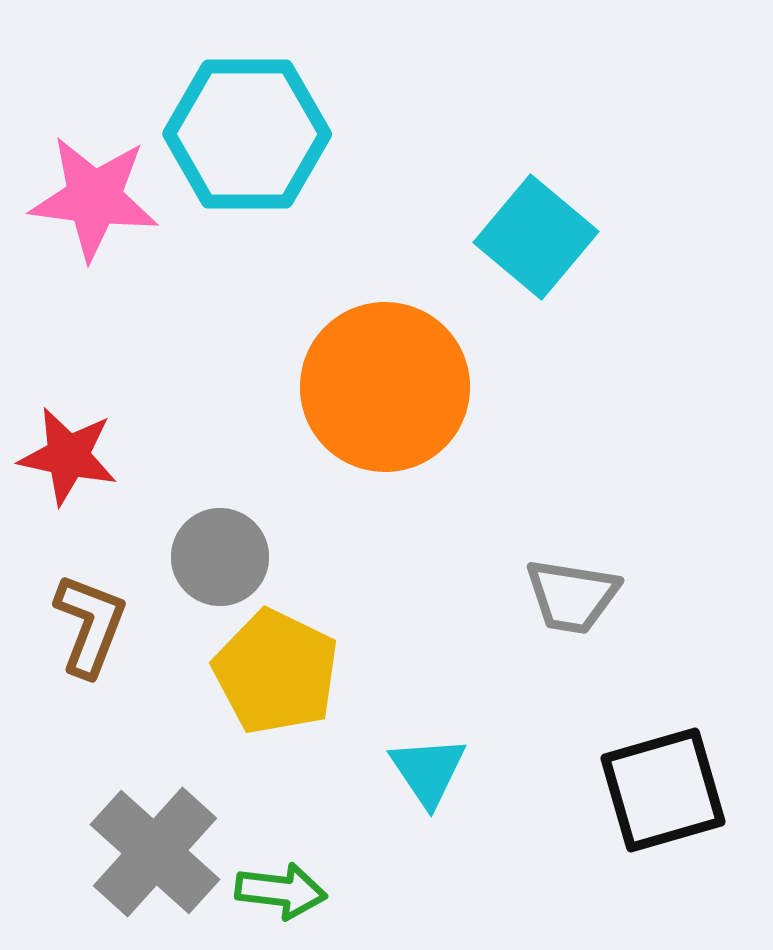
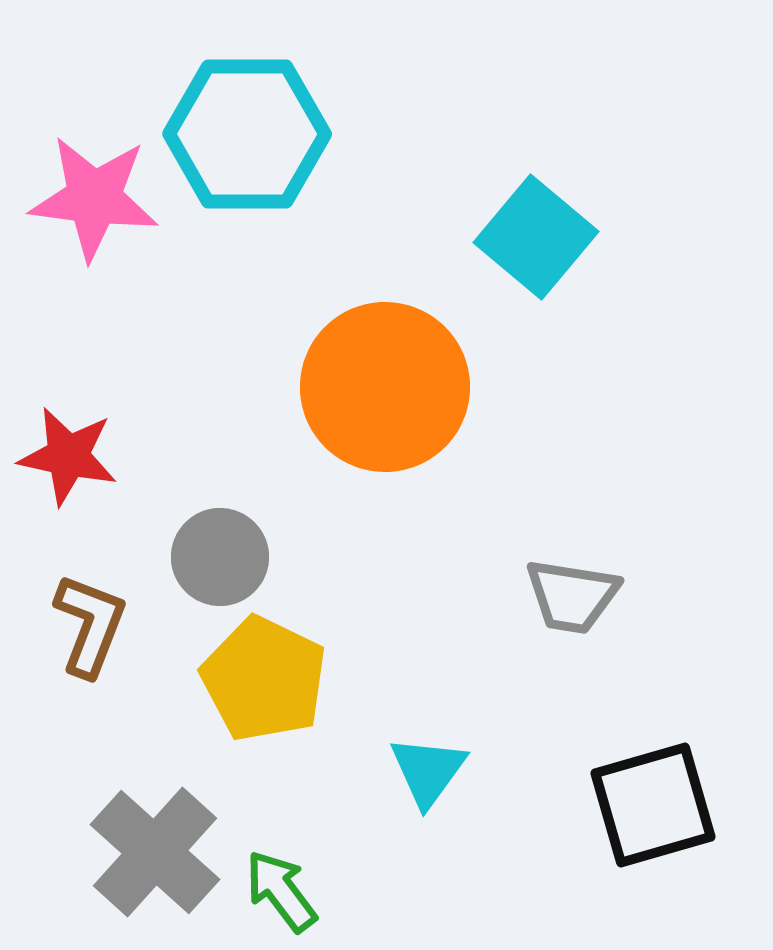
yellow pentagon: moved 12 px left, 7 px down
cyan triangle: rotated 10 degrees clockwise
black square: moved 10 px left, 15 px down
green arrow: rotated 134 degrees counterclockwise
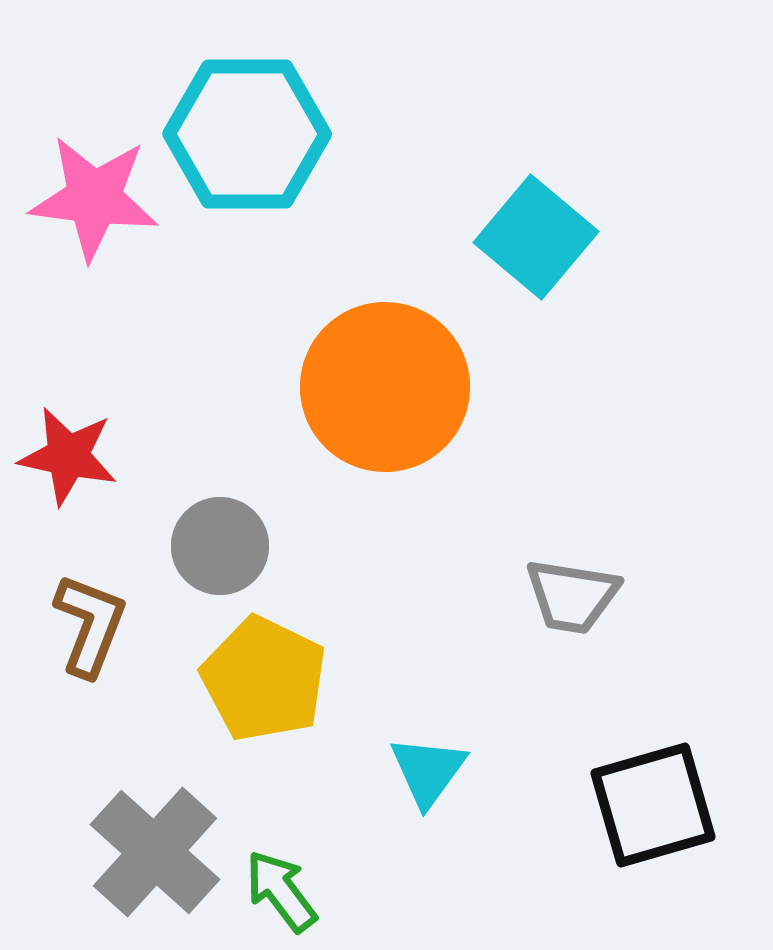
gray circle: moved 11 px up
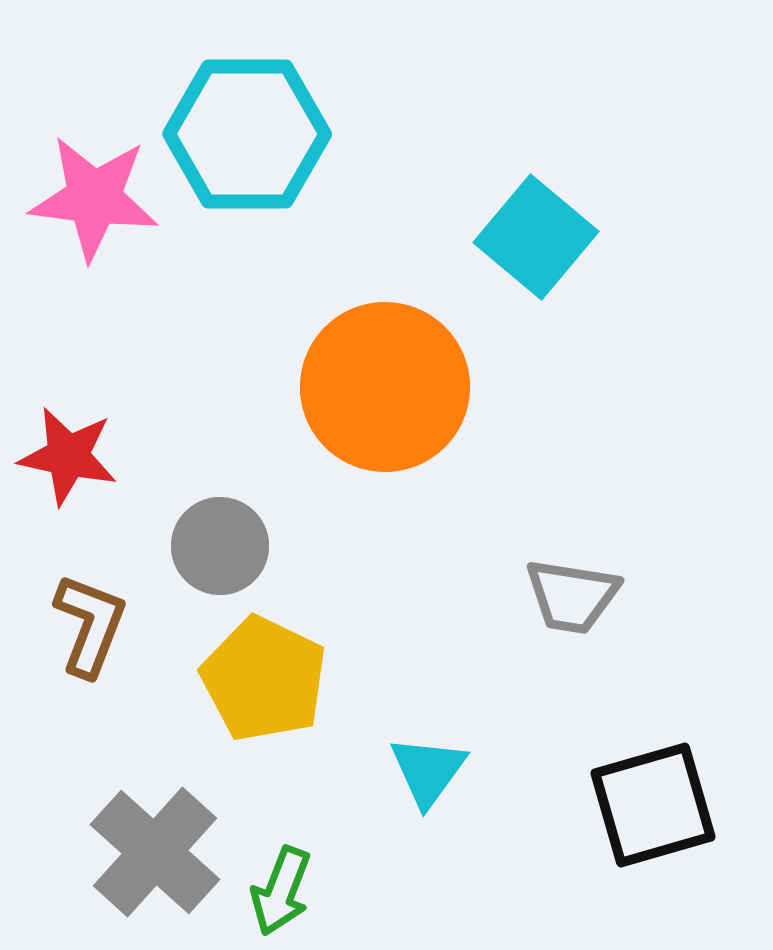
green arrow: rotated 122 degrees counterclockwise
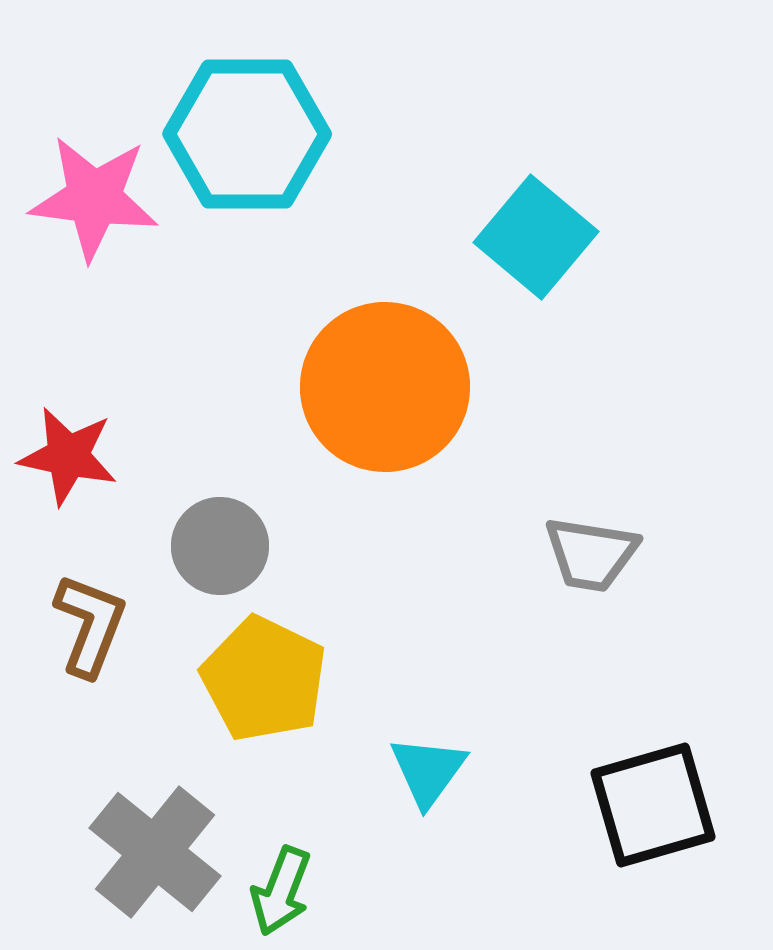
gray trapezoid: moved 19 px right, 42 px up
gray cross: rotated 3 degrees counterclockwise
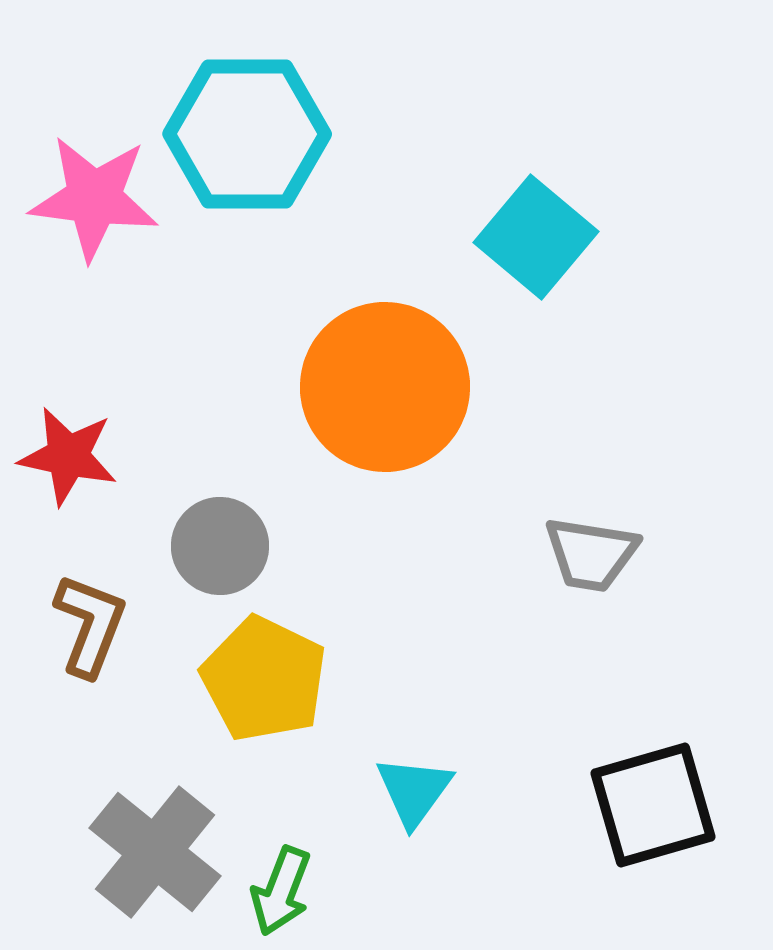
cyan triangle: moved 14 px left, 20 px down
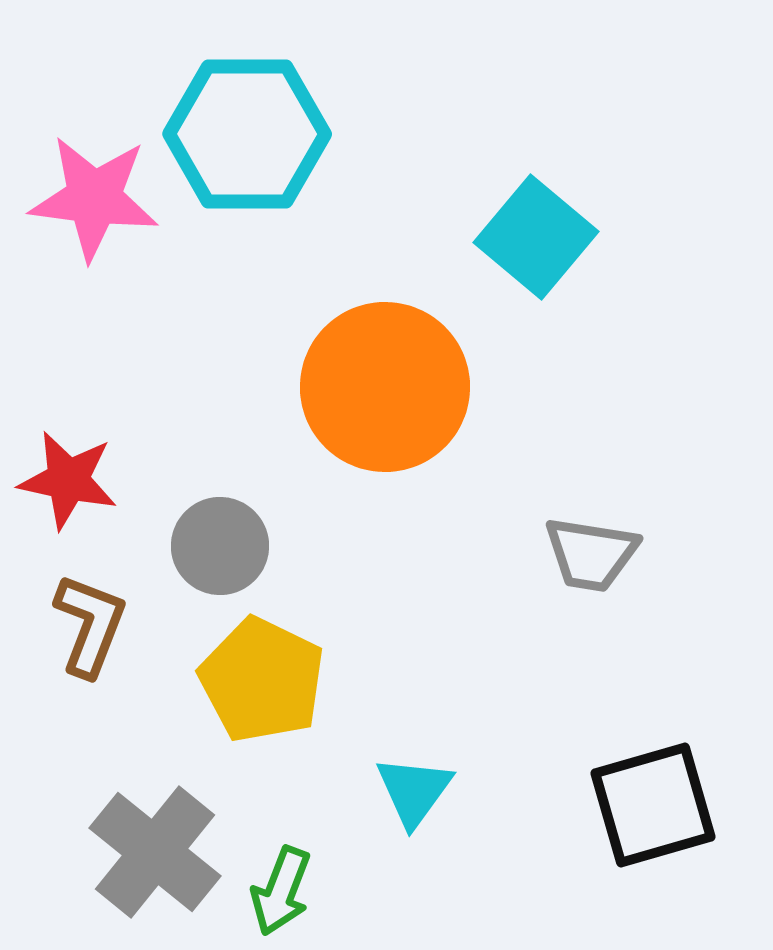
red star: moved 24 px down
yellow pentagon: moved 2 px left, 1 px down
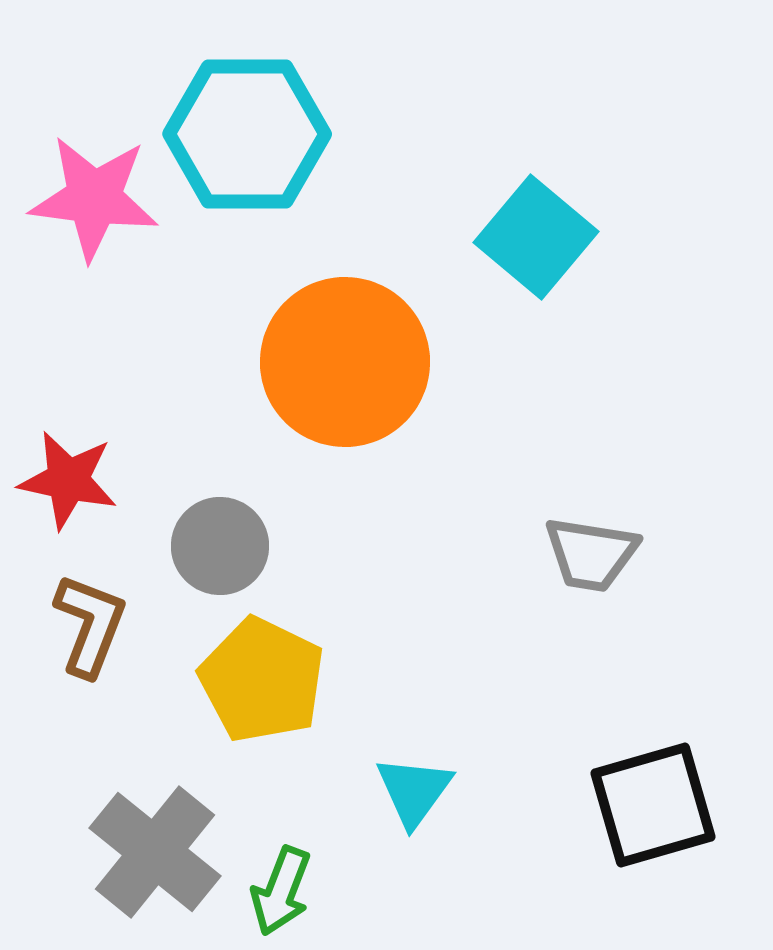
orange circle: moved 40 px left, 25 px up
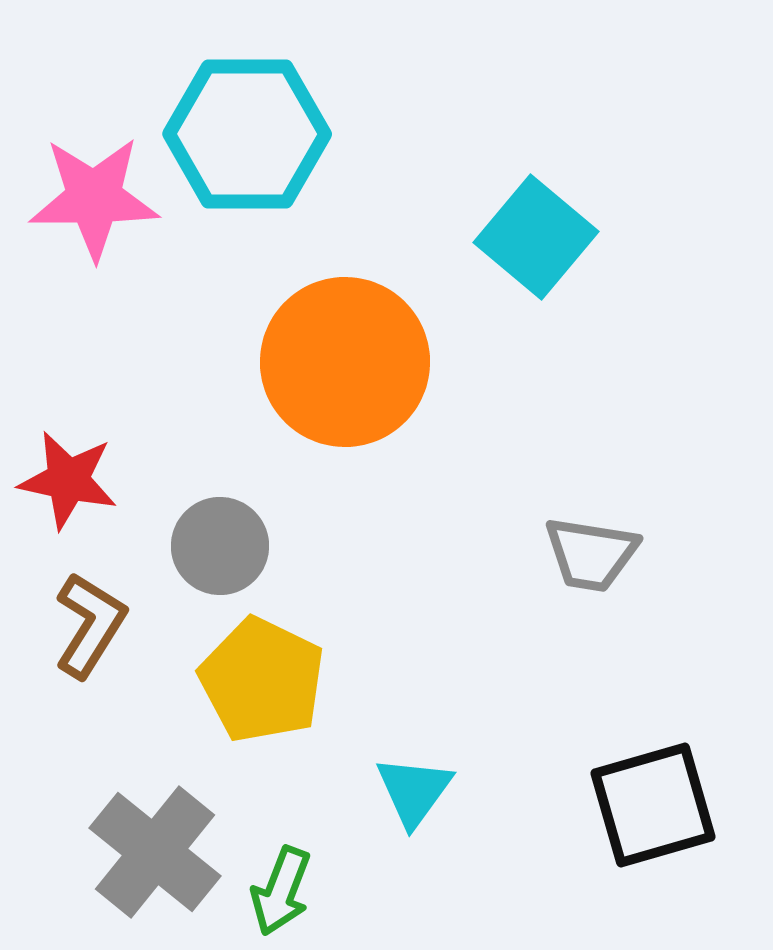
pink star: rotated 7 degrees counterclockwise
brown L-shape: rotated 11 degrees clockwise
